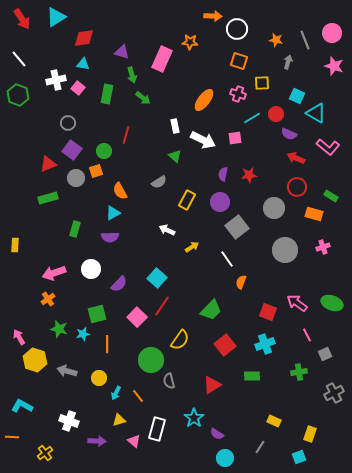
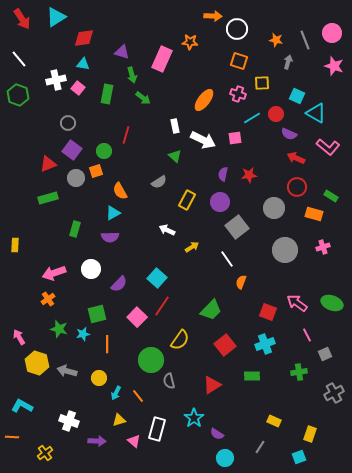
yellow hexagon at (35, 360): moved 2 px right, 3 px down
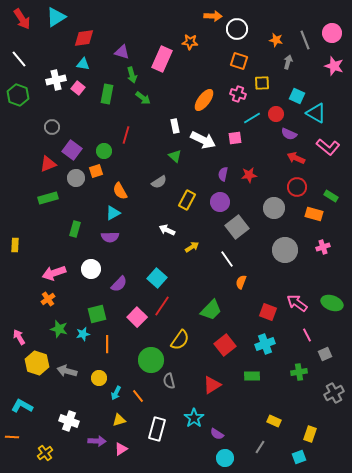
gray circle at (68, 123): moved 16 px left, 4 px down
pink triangle at (134, 441): moved 13 px left, 8 px down; rotated 48 degrees clockwise
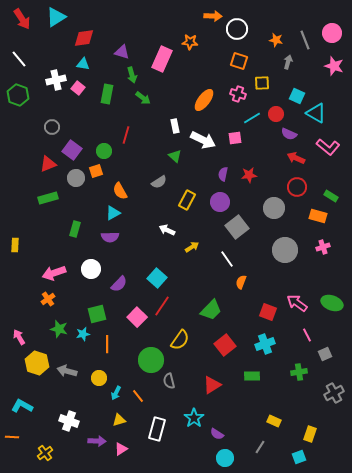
orange rectangle at (314, 214): moved 4 px right, 2 px down
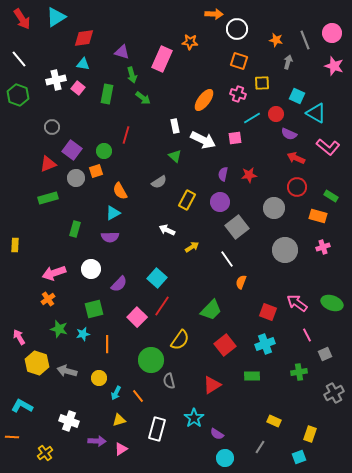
orange arrow at (213, 16): moved 1 px right, 2 px up
green square at (97, 314): moved 3 px left, 5 px up
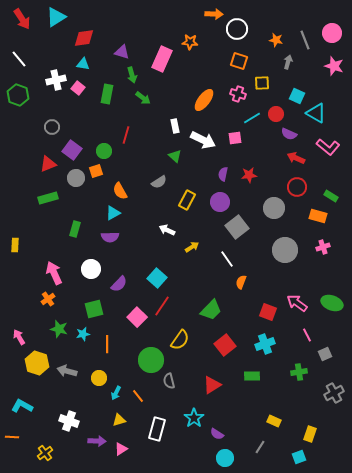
pink arrow at (54, 273): rotated 85 degrees clockwise
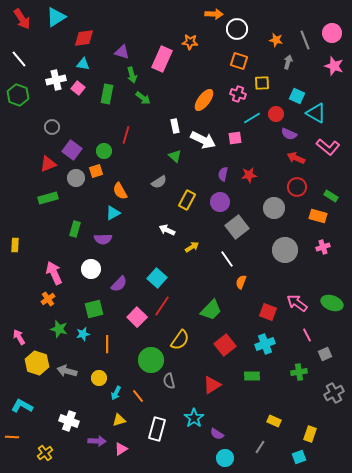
purple semicircle at (110, 237): moved 7 px left, 2 px down
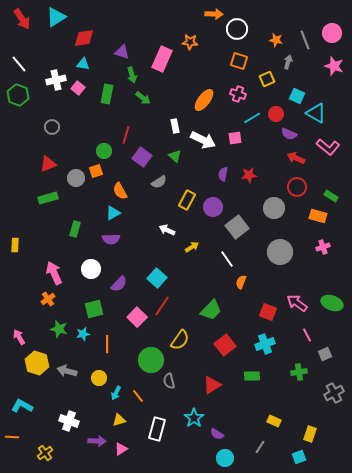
white line at (19, 59): moved 5 px down
yellow square at (262, 83): moved 5 px right, 4 px up; rotated 21 degrees counterclockwise
purple square at (72, 150): moved 70 px right, 7 px down
purple circle at (220, 202): moved 7 px left, 5 px down
purple semicircle at (103, 239): moved 8 px right
gray circle at (285, 250): moved 5 px left, 2 px down
